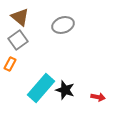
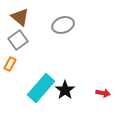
black star: rotated 18 degrees clockwise
red arrow: moved 5 px right, 4 px up
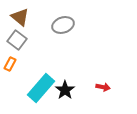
gray square: moved 1 px left; rotated 18 degrees counterclockwise
red arrow: moved 6 px up
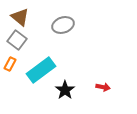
cyan rectangle: moved 18 px up; rotated 12 degrees clockwise
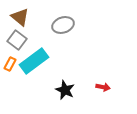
cyan rectangle: moved 7 px left, 9 px up
black star: rotated 12 degrees counterclockwise
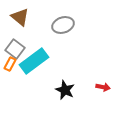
gray square: moved 2 px left, 9 px down
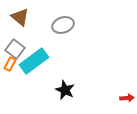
red arrow: moved 24 px right, 11 px down; rotated 16 degrees counterclockwise
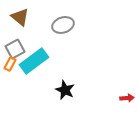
gray square: rotated 24 degrees clockwise
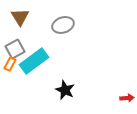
brown triangle: rotated 18 degrees clockwise
